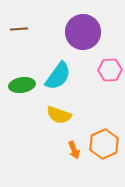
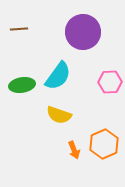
pink hexagon: moved 12 px down
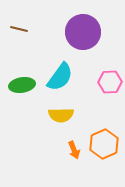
brown line: rotated 18 degrees clockwise
cyan semicircle: moved 2 px right, 1 px down
yellow semicircle: moved 2 px right; rotated 20 degrees counterclockwise
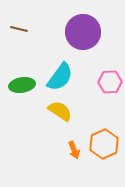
yellow semicircle: moved 1 px left, 4 px up; rotated 145 degrees counterclockwise
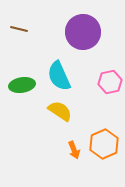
cyan semicircle: moved 1 px left, 1 px up; rotated 120 degrees clockwise
pink hexagon: rotated 10 degrees counterclockwise
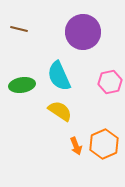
orange arrow: moved 2 px right, 4 px up
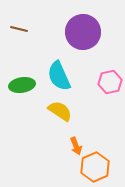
orange hexagon: moved 9 px left, 23 px down
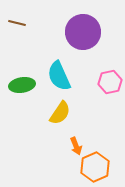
brown line: moved 2 px left, 6 px up
yellow semicircle: moved 2 px down; rotated 90 degrees clockwise
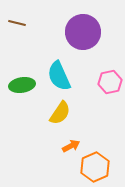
orange arrow: moved 5 px left; rotated 96 degrees counterclockwise
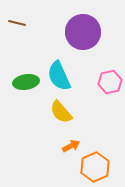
green ellipse: moved 4 px right, 3 px up
yellow semicircle: moved 1 px right, 1 px up; rotated 105 degrees clockwise
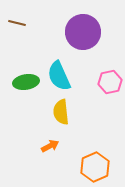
yellow semicircle: rotated 35 degrees clockwise
orange arrow: moved 21 px left
